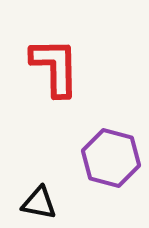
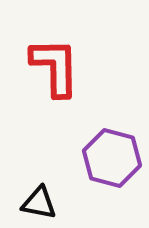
purple hexagon: moved 1 px right
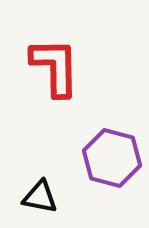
black triangle: moved 1 px right, 6 px up
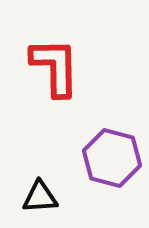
black triangle: rotated 15 degrees counterclockwise
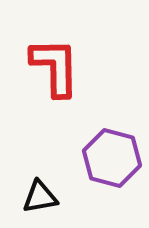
black triangle: rotated 6 degrees counterclockwise
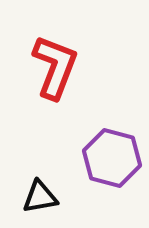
red L-shape: rotated 22 degrees clockwise
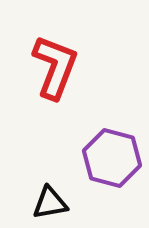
black triangle: moved 10 px right, 6 px down
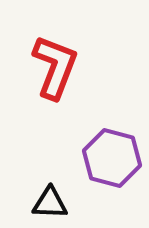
black triangle: rotated 12 degrees clockwise
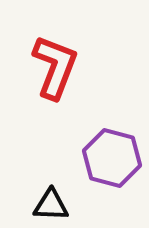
black triangle: moved 1 px right, 2 px down
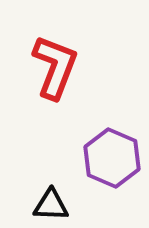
purple hexagon: rotated 8 degrees clockwise
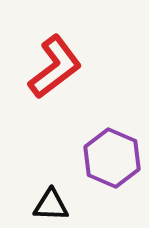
red L-shape: rotated 32 degrees clockwise
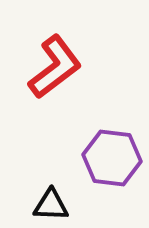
purple hexagon: rotated 16 degrees counterclockwise
